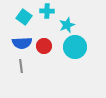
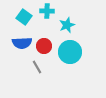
cyan circle: moved 5 px left, 5 px down
gray line: moved 16 px right, 1 px down; rotated 24 degrees counterclockwise
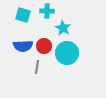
cyan square: moved 1 px left, 2 px up; rotated 21 degrees counterclockwise
cyan star: moved 4 px left, 3 px down; rotated 21 degrees counterclockwise
blue semicircle: moved 1 px right, 3 px down
cyan circle: moved 3 px left, 1 px down
gray line: rotated 40 degrees clockwise
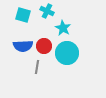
cyan cross: rotated 24 degrees clockwise
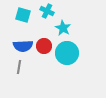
gray line: moved 18 px left
